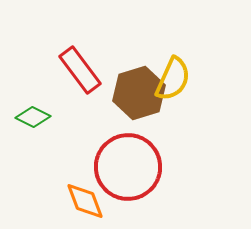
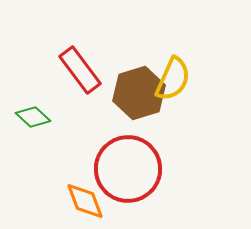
green diamond: rotated 16 degrees clockwise
red circle: moved 2 px down
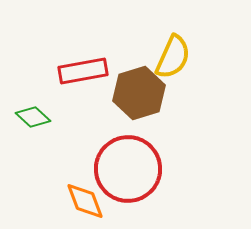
red rectangle: moved 3 px right, 1 px down; rotated 63 degrees counterclockwise
yellow semicircle: moved 22 px up
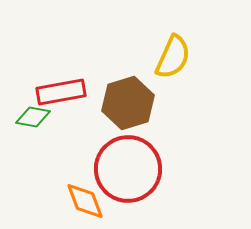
red rectangle: moved 22 px left, 21 px down
brown hexagon: moved 11 px left, 10 px down
green diamond: rotated 32 degrees counterclockwise
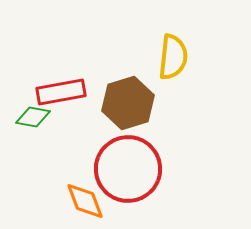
yellow semicircle: rotated 18 degrees counterclockwise
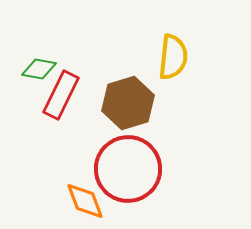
red rectangle: moved 3 px down; rotated 54 degrees counterclockwise
green diamond: moved 6 px right, 48 px up
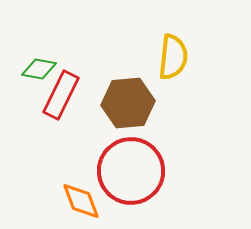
brown hexagon: rotated 12 degrees clockwise
red circle: moved 3 px right, 2 px down
orange diamond: moved 4 px left
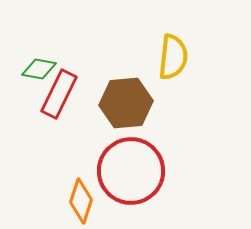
red rectangle: moved 2 px left, 1 px up
brown hexagon: moved 2 px left
orange diamond: rotated 39 degrees clockwise
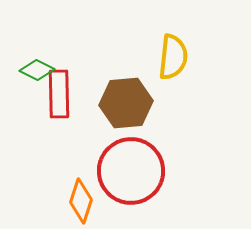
green diamond: moved 2 px left, 1 px down; rotated 16 degrees clockwise
red rectangle: rotated 27 degrees counterclockwise
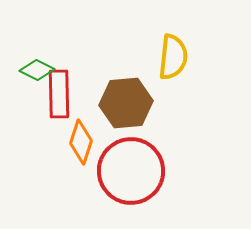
orange diamond: moved 59 px up
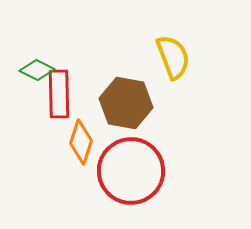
yellow semicircle: rotated 27 degrees counterclockwise
brown hexagon: rotated 15 degrees clockwise
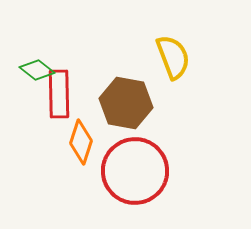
green diamond: rotated 12 degrees clockwise
red circle: moved 4 px right
